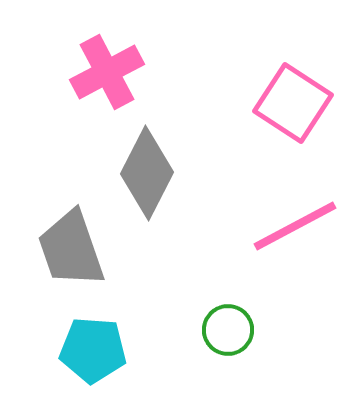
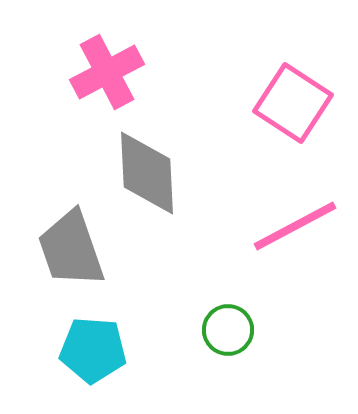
gray diamond: rotated 30 degrees counterclockwise
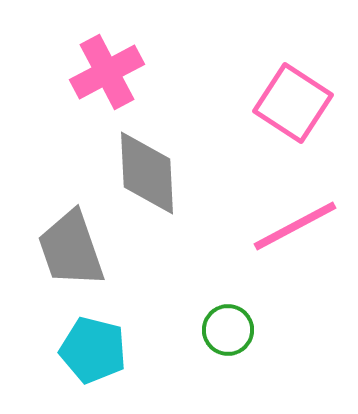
cyan pentagon: rotated 10 degrees clockwise
